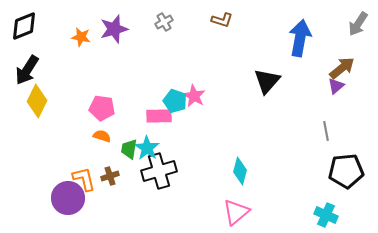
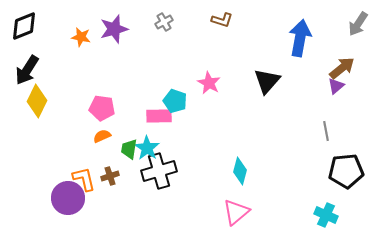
pink star: moved 15 px right, 13 px up
orange semicircle: rotated 42 degrees counterclockwise
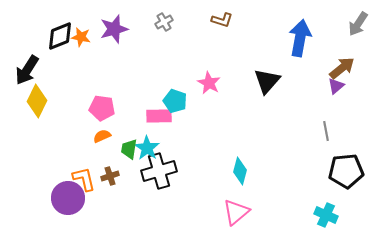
black diamond: moved 36 px right, 10 px down
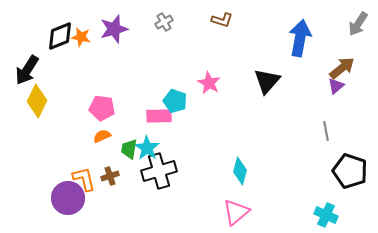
black pentagon: moved 4 px right; rotated 24 degrees clockwise
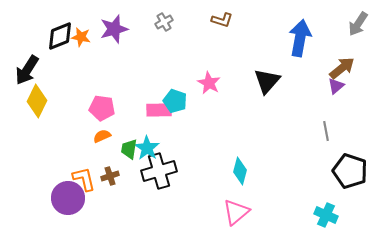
pink rectangle: moved 6 px up
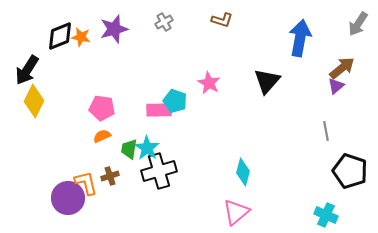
yellow diamond: moved 3 px left
cyan diamond: moved 3 px right, 1 px down
orange L-shape: moved 2 px right, 4 px down
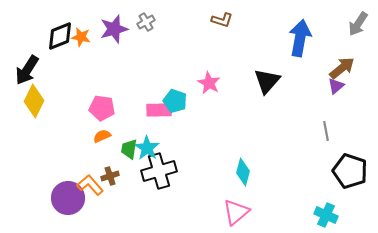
gray cross: moved 18 px left
orange L-shape: moved 4 px right, 2 px down; rotated 28 degrees counterclockwise
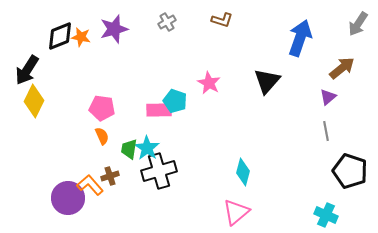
gray cross: moved 21 px right
blue arrow: rotated 9 degrees clockwise
purple triangle: moved 8 px left, 11 px down
orange semicircle: rotated 90 degrees clockwise
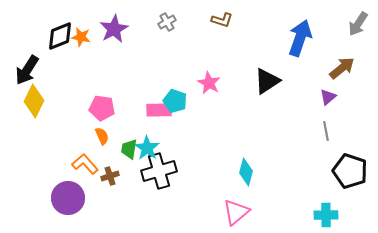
purple star: rotated 12 degrees counterclockwise
black triangle: rotated 16 degrees clockwise
cyan diamond: moved 3 px right
orange L-shape: moved 5 px left, 21 px up
cyan cross: rotated 25 degrees counterclockwise
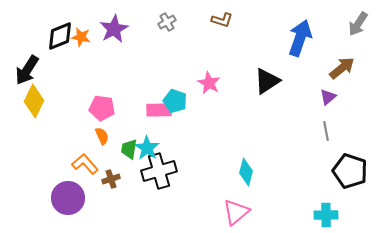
brown cross: moved 1 px right, 3 px down
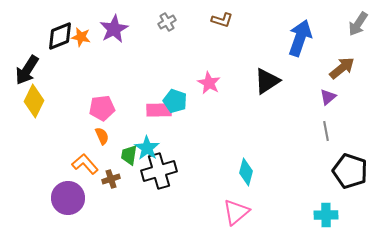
pink pentagon: rotated 15 degrees counterclockwise
green trapezoid: moved 6 px down
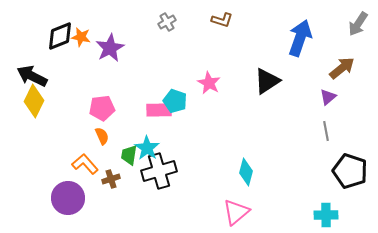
purple star: moved 4 px left, 19 px down
black arrow: moved 5 px right, 6 px down; rotated 84 degrees clockwise
